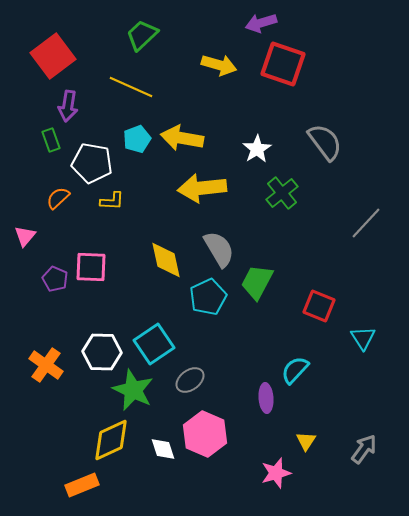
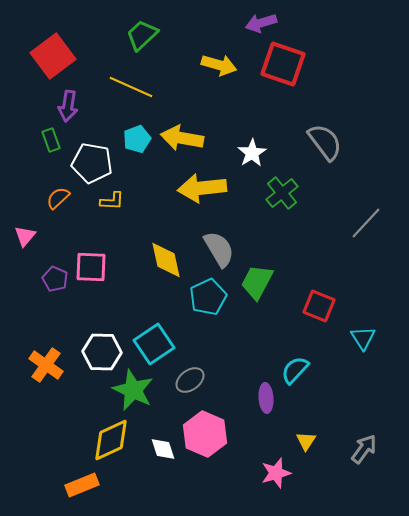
white star at (257, 149): moved 5 px left, 4 px down
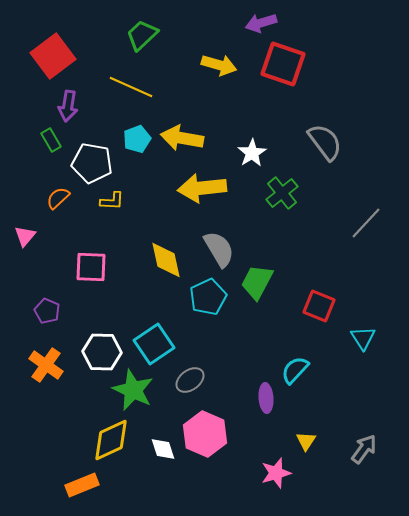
green rectangle at (51, 140): rotated 10 degrees counterclockwise
purple pentagon at (55, 279): moved 8 px left, 32 px down
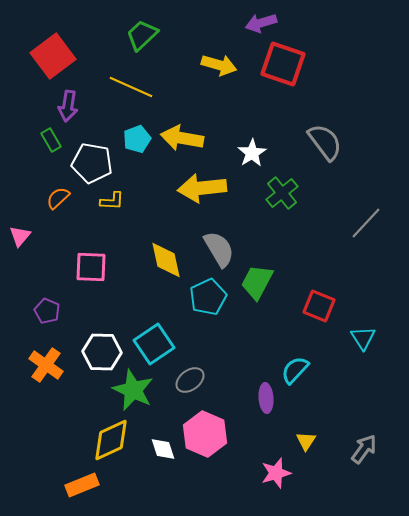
pink triangle at (25, 236): moved 5 px left
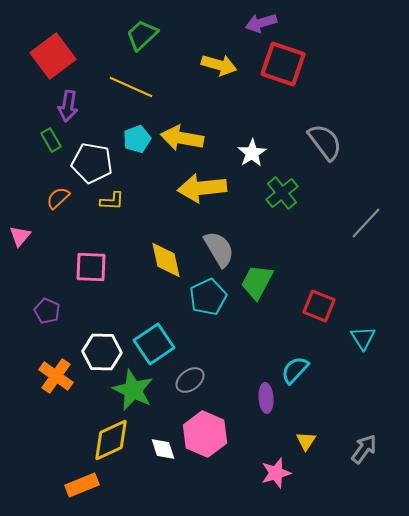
orange cross at (46, 365): moved 10 px right, 11 px down
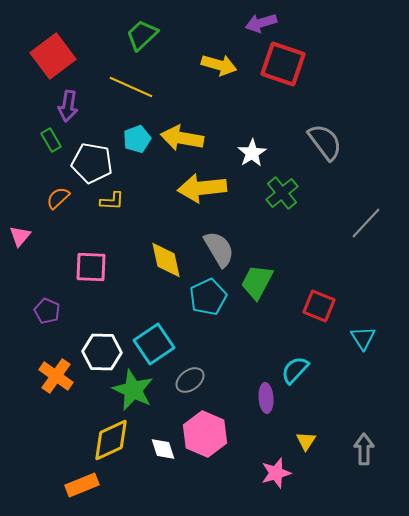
gray arrow at (364, 449): rotated 36 degrees counterclockwise
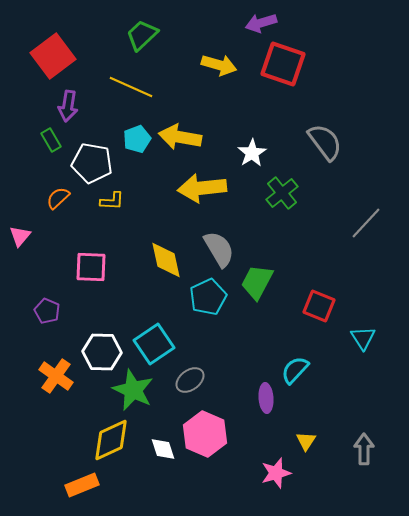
yellow arrow at (182, 138): moved 2 px left, 1 px up
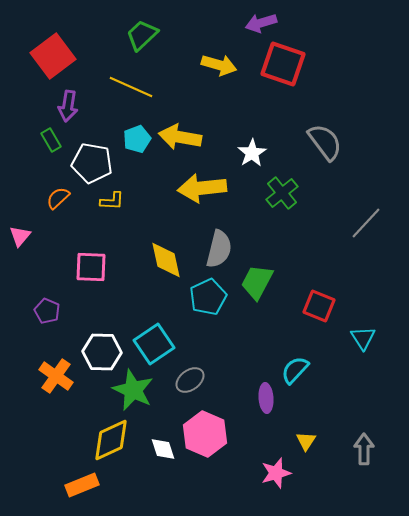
gray semicircle at (219, 249): rotated 45 degrees clockwise
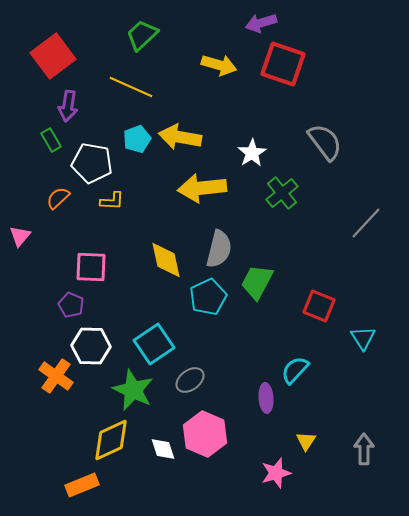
purple pentagon at (47, 311): moved 24 px right, 6 px up
white hexagon at (102, 352): moved 11 px left, 6 px up
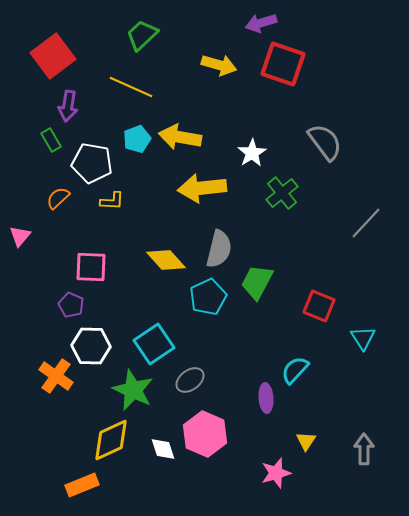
yellow diamond at (166, 260): rotated 30 degrees counterclockwise
